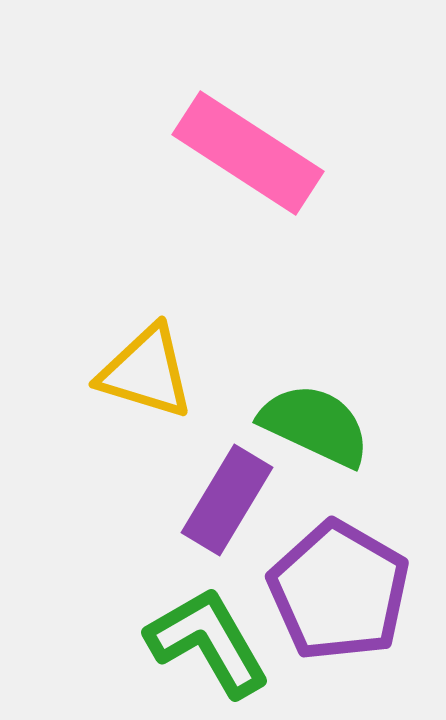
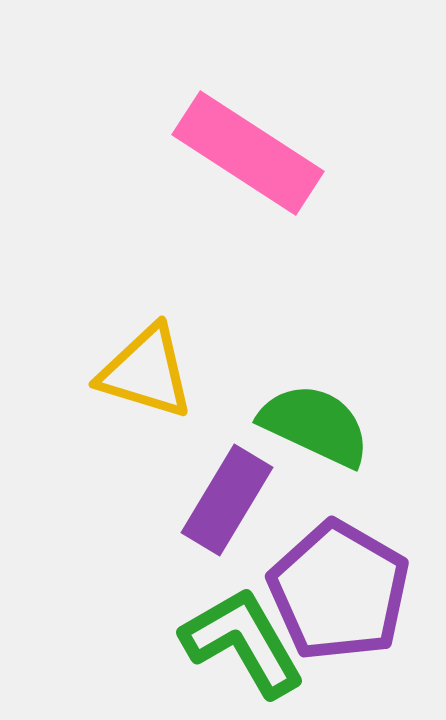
green L-shape: moved 35 px right
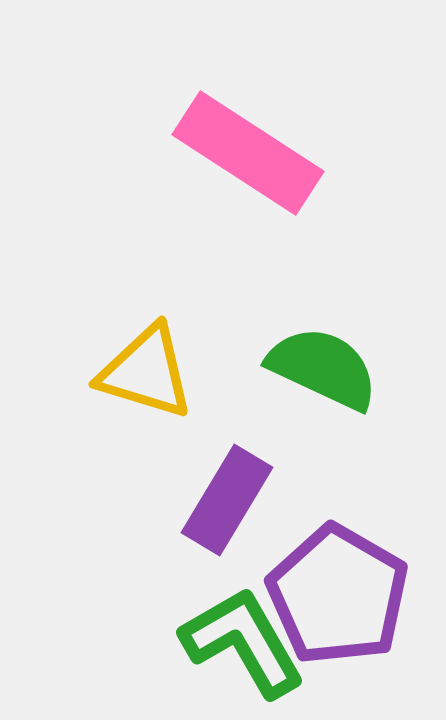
green semicircle: moved 8 px right, 57 px up
purple pentagon: moved 1 px left, 4 px down
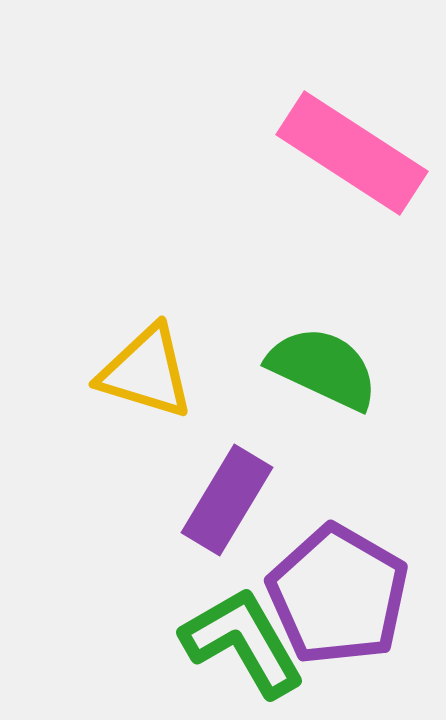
pink rectangle: moved 104 px right
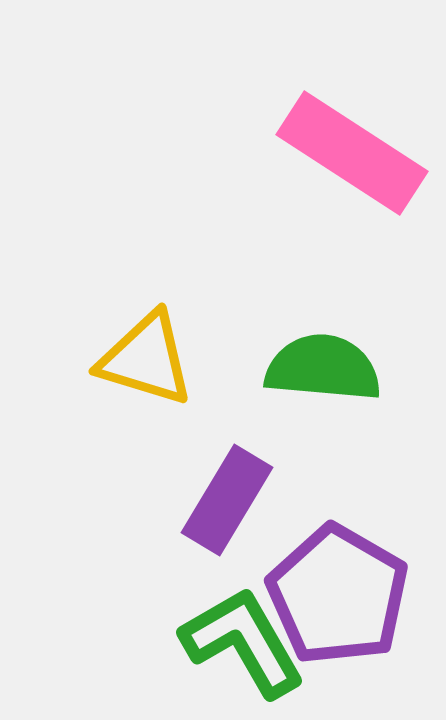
green semicircle: rotated 20 degrees counterclockwise
yellow triangle: moved 13 px up
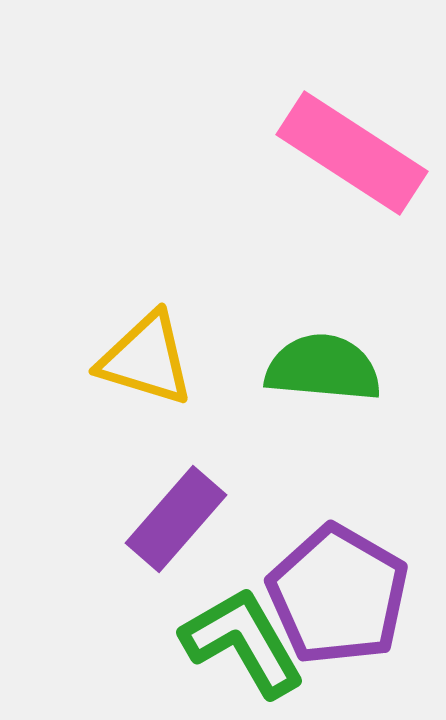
purple rectangle: moved 51 px left, 19 px down; rotated 10 degrees clockwise
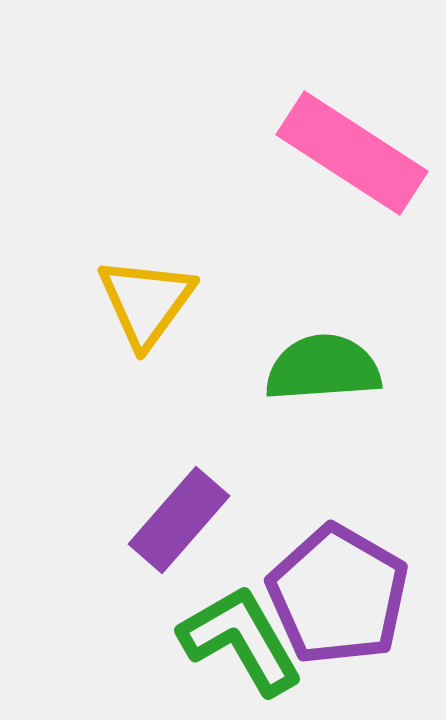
yellow triangle: moved 57 px up; rotated 49 degrees clockwise
green semicircle: rotated 9 degrees counterclockwise
purple rectangle: moved 3 px right, 1 px down
green L-shape: moved 2 px left, 2 px up
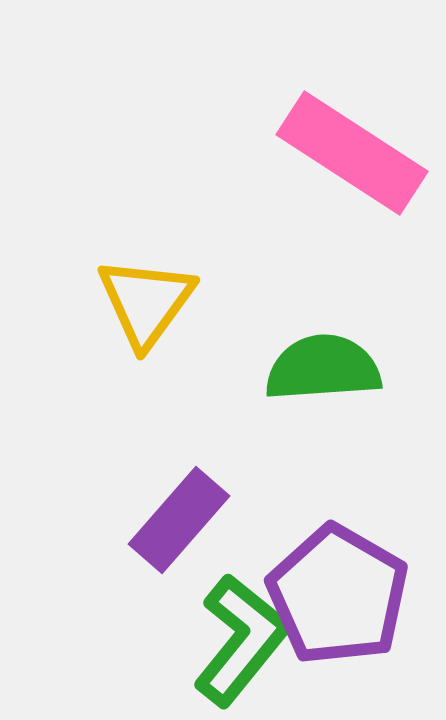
green L-shape: rotated 69 degrees clockwise
